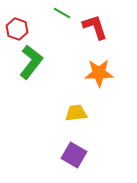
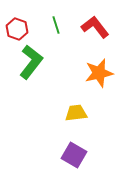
green line: moved 6 px left, 12 px down; rotated 42 degrees clockwise
red L-shape: rotated 20 degrees counterclockwise
orange star: rotated 12 degrees counterclockwise
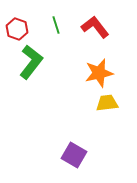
yellow trapezoid: moved 31 px right, 10 px up
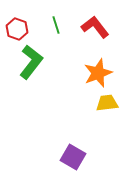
orange star: moved 1 px left; rotated 8 degrees counterclockwise
purple square: moved 1 px left, 2 px down
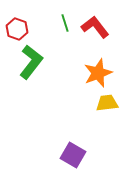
green line: moved 9 px right, 2 px up
purple square: moved 2 px up
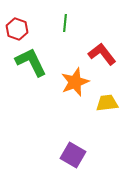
green line: rotated 24 degrees clockwise
red L-shape: moved 7 px right, 27 px down
green L-shape: rotated 64 degrees counterclockwise
orange star: moved 23 px left, 9 px down
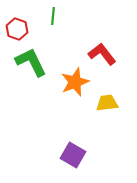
green line: moved 12 px left, 7 px up
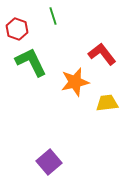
green line: rotated 24 degrees counterclockwise
orange star: rotated 8 degrees clockwise
purple square: moved 24 px left, 7 px down; rotated 20 degrees clockwise
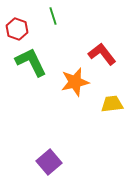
yellow trapezoid: moved 5 px right, 1 px down
